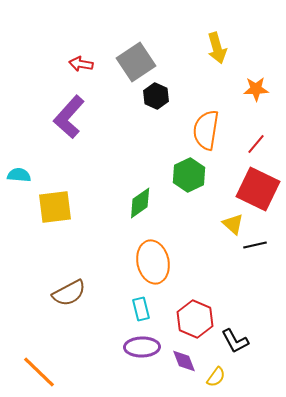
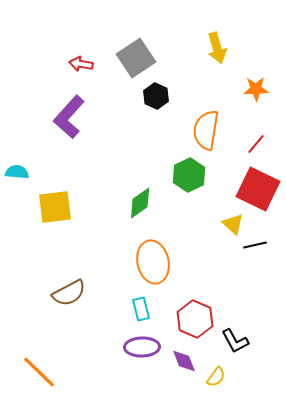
gray square: moved 4 px up
cyan semicircle: moved 2 px left, 3 px up
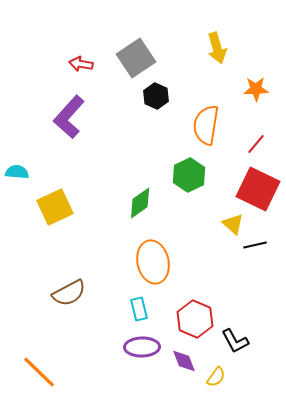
orange semicircle: moved 5 px up
yellow square: rotated 18 degrees counterclockwise
cyan rectangle: moved 2 px left
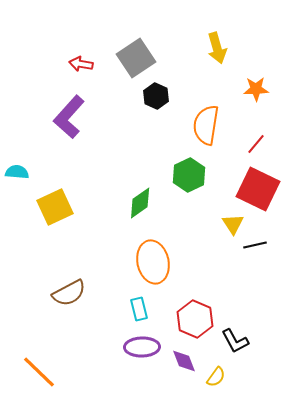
yellow triangle: rotated 15 degrees clockwise
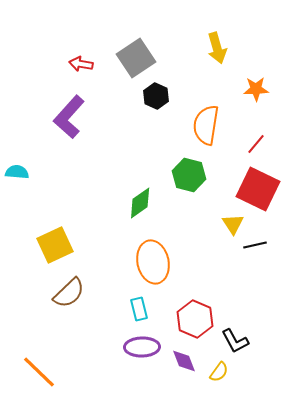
green hexagon: rotated 20 degrees counterclockwise
yellow square: moved 38 px down
brown semicircle: rotated 16 degrees counterclockwise
yellow semicircle: moved 3 px right, 5 px up
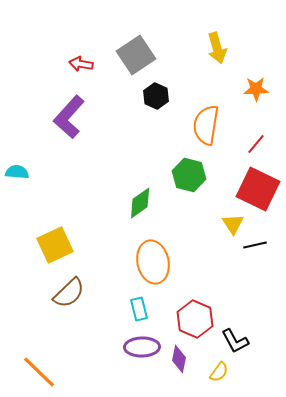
gray square: moved 3 px up
purple diamond: moved 5 px left, 2 px up; rotated 32 degrees clockwise
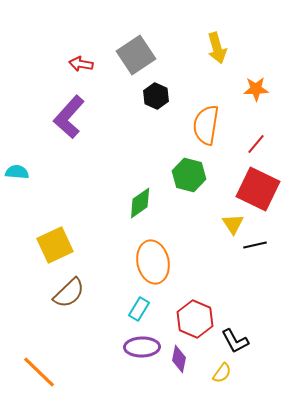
cyan rectangle: rotated 45 degrees clockwise
yellow semicircle: moved 3 px right, 1 px down
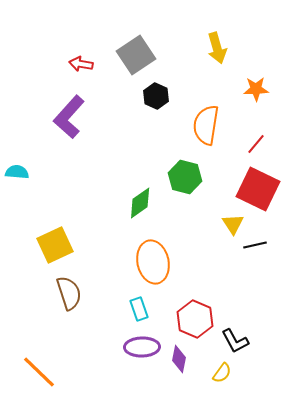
green hexagon: moved 4 px left, 2 px down
brown semicircle: rotated 64 degrees counterclockwise
cyan rectangle: rotated 50 degrees counterclockwise
